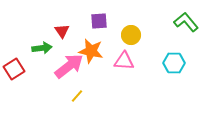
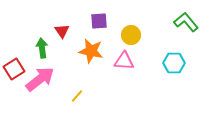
green arrow: rotated 90 degrees counterclockwise
pink arrow: moved 29 px left, 13 px down
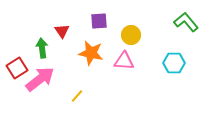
orange star: moved 2 px down
red square: moved 3 px right, 1 px up
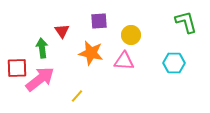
green L-shape: rotated 25 degrees clockwise
red square: rotated 30 degrees clockwise
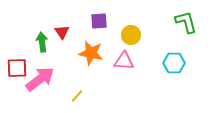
red triangle: moved 1 px down
green arrow: moved 6 px up
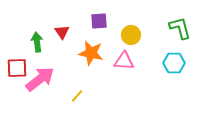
green L-shape: moved 6 px left, 6 px down
green arrow: moved 5 px left
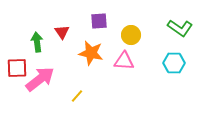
green L-shape: rotated 140 degrees clockwise
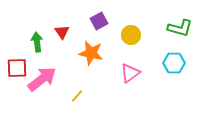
purple square: rotated 24 degrees counterclockwise
green L-shape: rotated 20 degrees counterclockwise
pink triangle: moved 6 px right, 12 px down; rotated 40 degrees counterclockwise
pink arrow: moved 2 px right
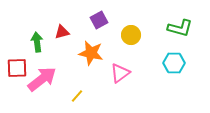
purple square: moved 1 px up
red triangle: rotated 49 degrees clockwise
pink triangle: moved 10 px left
